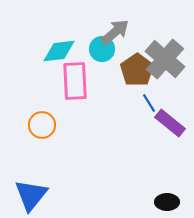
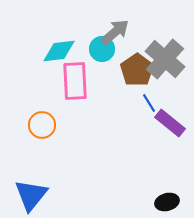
black ellipse: rotated 15 degrees counterclockwise
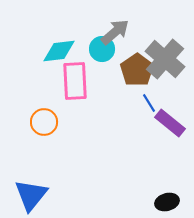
orange circle: moved 2 px right, 3 px up
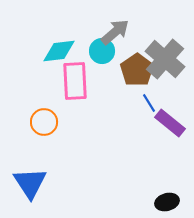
cyan circle: moved 2 px down
blue triangle: moved 1 px left, 12 px up; rotated 12 degrees counterclockwise
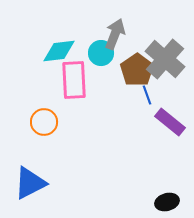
gray arrow: moved 2 px down; rotated 28 degrees counterclockwise
cyan circle: moved 1 px left, 2 px down
pink rectangle: moved 1 px left, 1 px up
blue line: moved 2 px left, 8 px up; rotated 12 degrees clockwise
purple rectangle: moved 1 px up
blue triangle: rotated 36 degrees clockwise
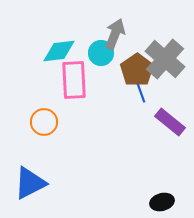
blue line: moved 6 px left, 2 px up
black ellipse: moved 5 px left
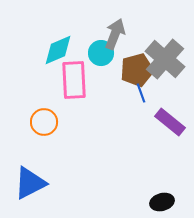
cyan diamond: moved 1 px left, 1 px up; rotated 16 degrees counterclockwise
brown pentagon: rotated 20 degrees clockwise
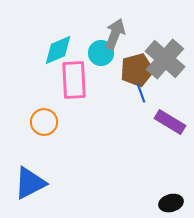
purple rectangle: rotated 8 degrees counterclockwise
black ellipse: moved 9 px right, 1 px down
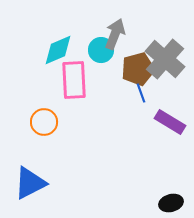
cyan circle: moved 3 px up
brown pentagon: moved 1 px right, 1 px up
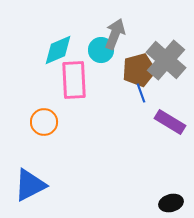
gray cross: moved 1 px right, 1 px down
brown pentagon: moved 1 px right, 1 px down
blue triangle: moved 2 px down
